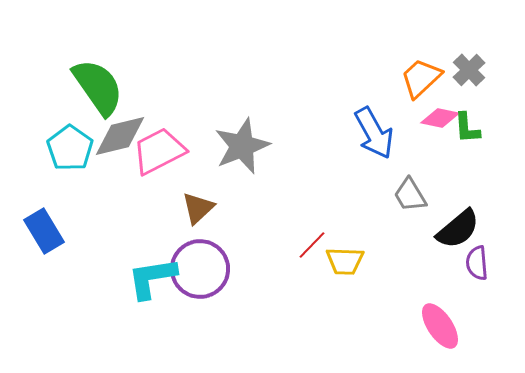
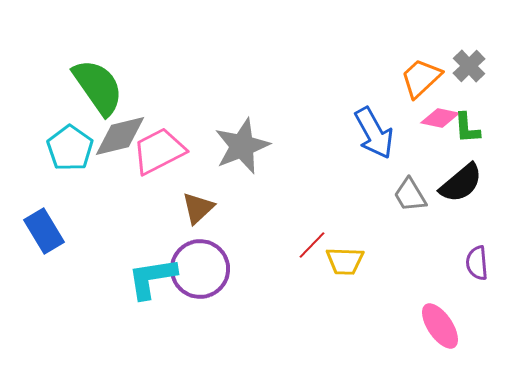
gray cross: moved 4 px up
black semicircle: moved 3 px right, 46 px up
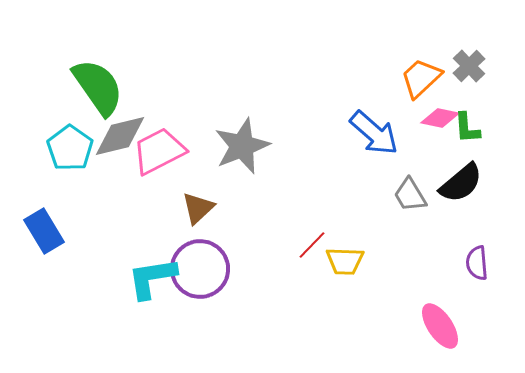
blue arrow: rotated 20 degrees counterclockwise
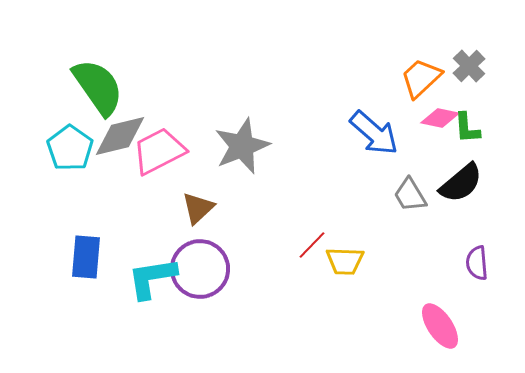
blue rectangle: moved 42 px right, 26 px down; rotated 36 degrees clockwise
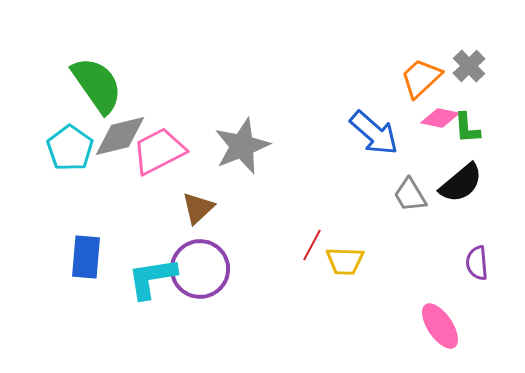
green semicircle: moved 1 px left, 2 px up
red line: rotated 16 degrees counterclockwise
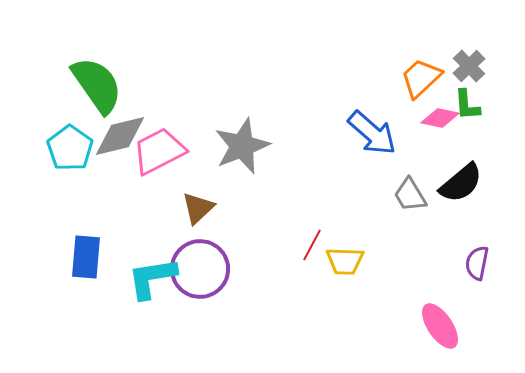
green L-shape: moved 23 px up
blue arrow: moved 2 px left
purple semicircle: rotated 16 degrees clockwise
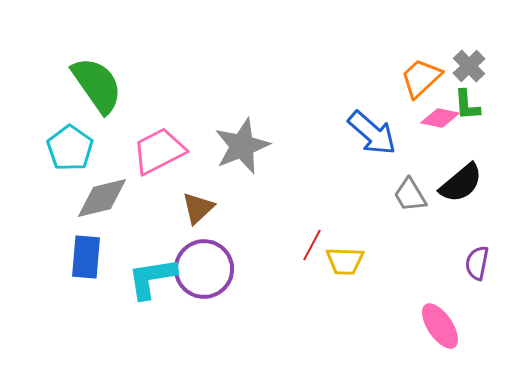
gray diamond: moved 18 px left, 62 px down
purple circle: moved 4 px right
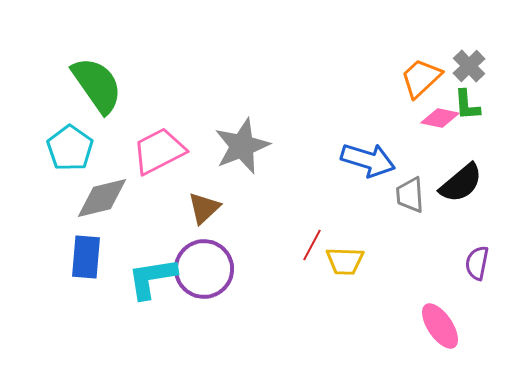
blue arrow: moved 4 px left, 27 px down; rotated 24 degrees counterclockwise
gray trapezoid: rotated 27 degrees clockwise
brown triangle: moved 6 px right
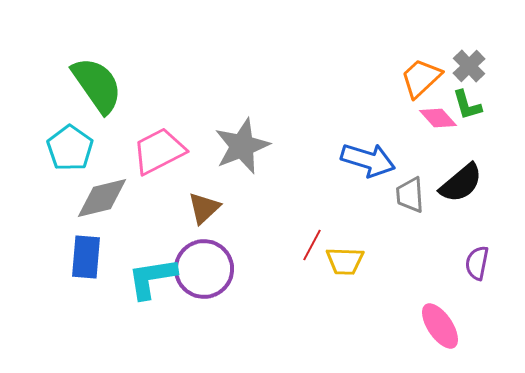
green L-shape: rotated 12 degrees counterclockwise
pink diamond: moved 2 px left; rotated 36 degrees clockwise
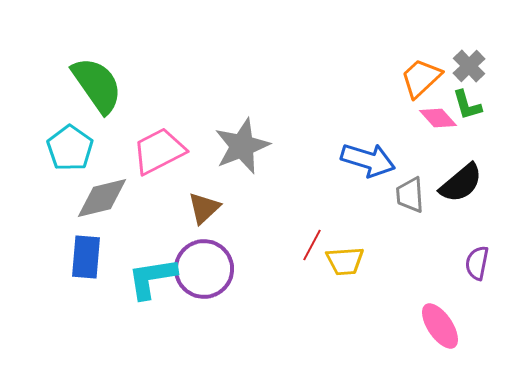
yellow trapezoid: rotated 6 degrees counterclockwise
